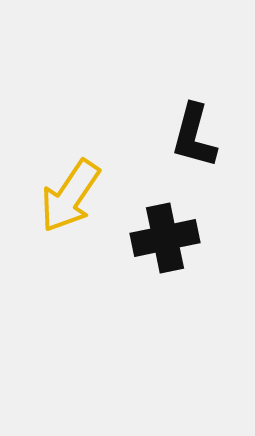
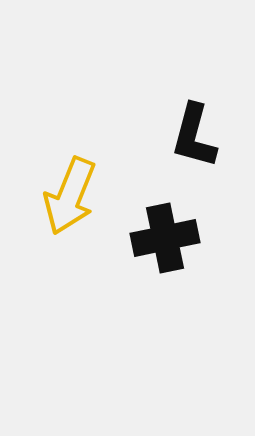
yellow arrow: rotated 12 degrees counterclockwise
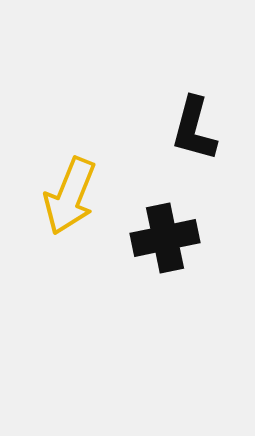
black L-shape: moved 7 px up
